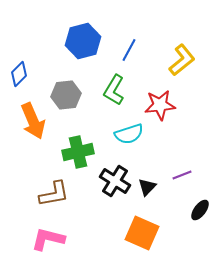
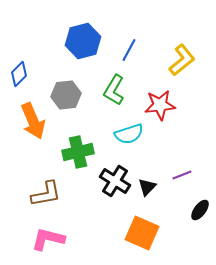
brown L-shape: moved 8 px left
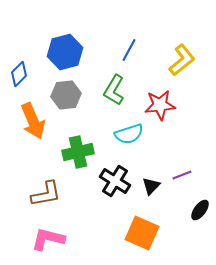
blue hexagon: moved 18 px left, 11 px down
black triangle: moved 4 px right, 1 px up
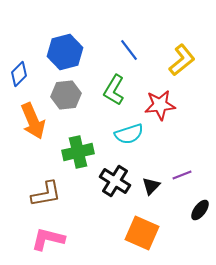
blue line: rotated 65 degrees counterclockwise
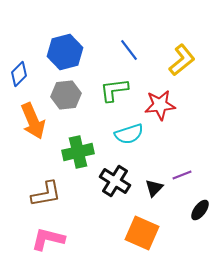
green L-shape: rotated 52 degrees clockwise
black triangle: moved 3 px right, 2 px down
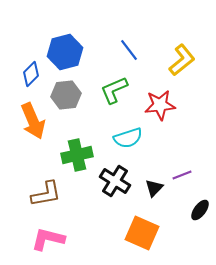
blue diamond: moved 12 px right
green L-shape: rotated 16 degrees counterclockwise
cyan semicircle: moved 1 px left, 4 px down
green cross: moved 1 px left, 3 px down
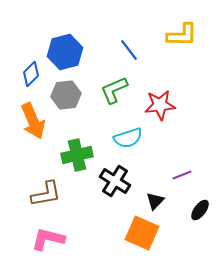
yellow L-shape: moved 25 px up; rotated 40 degrees clockwise
black triangle: moved 1 px right, 13 px down
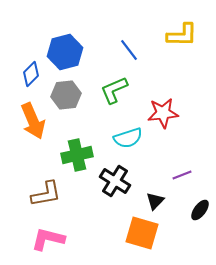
red star: moved 3 px right, 8 px down
orange square: rotated 8 degrees counterclockwise
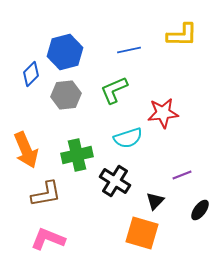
blue line: rotated 65 degrees counterclockwise
orange arrow: moved 7 px left, 29 px down
pink L-shape: rotated 8 degrees clockwise
